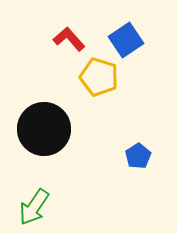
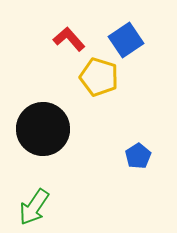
black circle: moved 1 px left
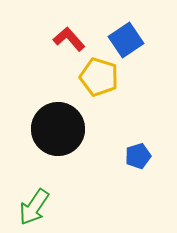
black circle: moved 15 px right
blue pentagon: rotated 15 degrees clockwise
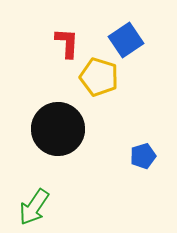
red L-shape: moved 2 px left, 4 px down; rotated 44 degrees clockwise
blue pentagon: moved 5 px right
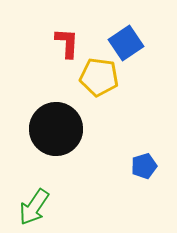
blue square: moved 3 px down
yellow pentagon: rotated 9 degrees counterclockwise
black circle: moved 2 px left
blue pentagon: moved 1 px right, 10 px down
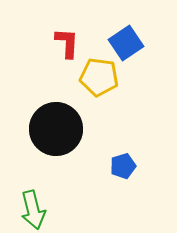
blue pentagon: moved 21 px left
green arrow: moved 1 px left, 3 px down; rotated 48 degrees counterclockwise
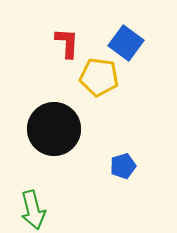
blue square: rotated 20 degrees counterclockwise
black circle: moved 2 px left
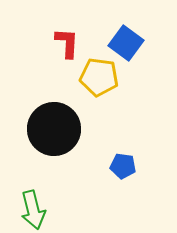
blue pentagon: rotated 25 degrees clockwise
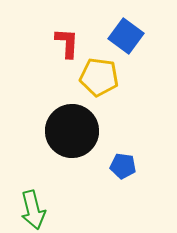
blue square: moved 7 px up
black circle: moved 18 px right, 2 px down
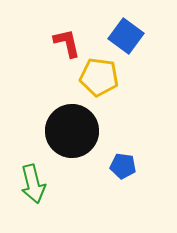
red L-shape: rotated 16 degrees counterclockwise
green arrow: moved 26 px up
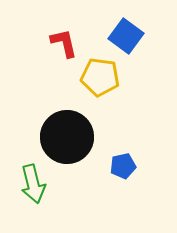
red L-shape: moved 3 px left
yellow pentagon: moved 1 px right
black circle: moved 5 px left, 6 px down
blue pentagon: rotated 20 degrees counterclockwise
